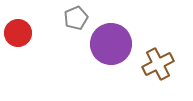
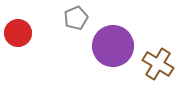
purple circle: moved 2 px right, 2 px down
brown cross: rotated 32 degrees counterclockwise
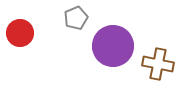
red circle: moved 2 px right
brown cross: rotated 20 degrees counterclockwise
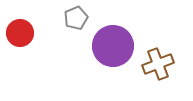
brown cross: rotated 32 degrees counterclockwise
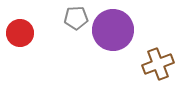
gray pentagon: rotated 20 degrees clockwise
purple circle: moved 16 px up
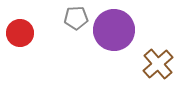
purple circle: moved 1 px right
brown cross: rotated 20 degrees counterclockwise
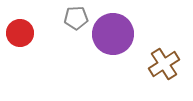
purple circle: moved 1 px left, 4 px down
brown cross: moved 6 px right; rotated 8 degrees clockwise
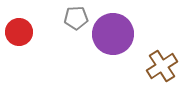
red circle: moved 1 px left, 1 px up
brown cross: moved 2 px left, 2 px down
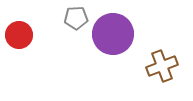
red circle: moved 3 px down
brown cross: rotated 12 degrees clockwise
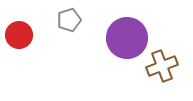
gray pentagon: moved 7 px left, 2 px down; rotated 15 degrees counterclockwise
purple circle: moved 14 px right, 4 px down
